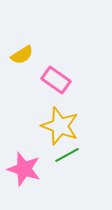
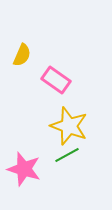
yellow semicircle: rotated 35 degrees counterclockwise
yellow star: moved 9 px right
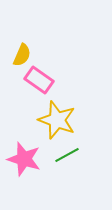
pink rectangle: moved 17 px left
yellow star: moved 12 px left, 6 px up
pink star: moved 10 px up
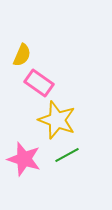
pink rectangle: moved 3 px down
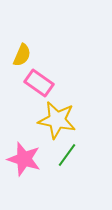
yellow star: rotated 9 degrees counterclockwise
green line: rotated 25 degrees counterclockwise
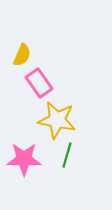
pink rectangle: rotated 20 degrees clockwise
green line: rotated 20 degrees counterclockwise
pink star: rotated 16 degrees counterclockwise
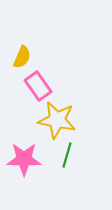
yellow semicircle: moved 2 px down
pink rectangle: moved 1 px left, 3 px down
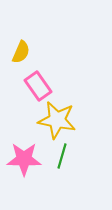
yellow semicircle: moved 1 px left, 5 px up
green line: moved 5 px left, 1 px down
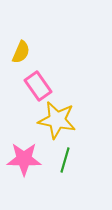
green line: moved 3 px right, 4 px down
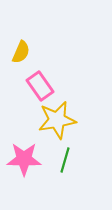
pink rectangle: moved 2 px right
yellow star: rotated 21 degrees counterclockwise
